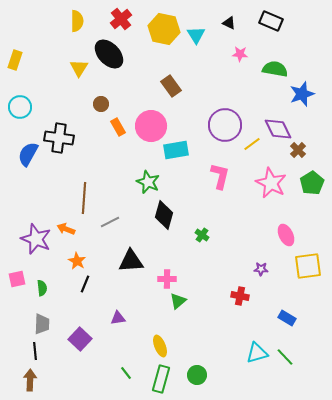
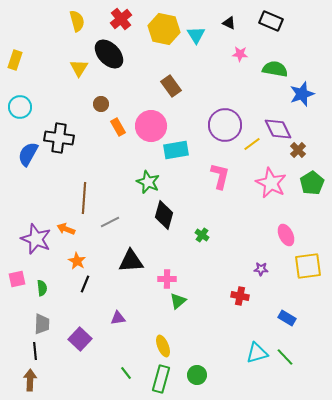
yellow semicircle at (77, 21): rotated 15 degrees counterclockwise
yellow ellipse at (160, 346): moved 3 px right
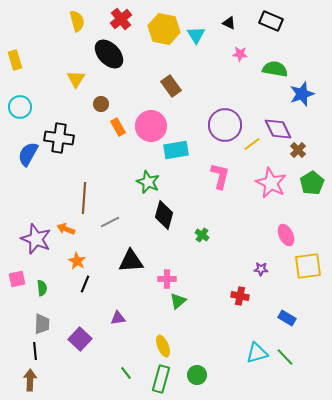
yellow rectangle at (15, 60): rotated 36 degrees counterclockwise
yellow triangle at (79, 68): moved 3 px left, 11 px down
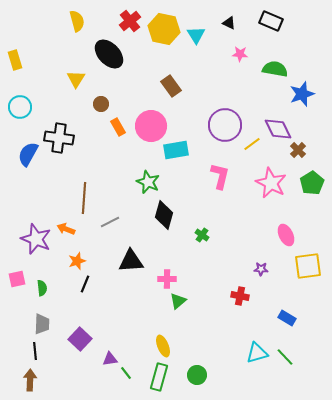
red cross at (121, 19): moved 9 px right, 2 px down
orange star at (77, 261): rotated 24 degrees clockwise
purple triangle at (118, 318): moved 8 px left, 41 px down
green rectangle at (161, 379): moved 2 px left, 2 px up
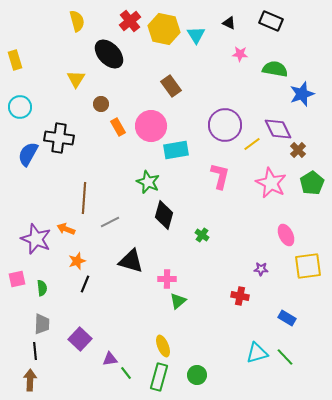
black triangle at (131, 261): rotated 20 degrees clockwise
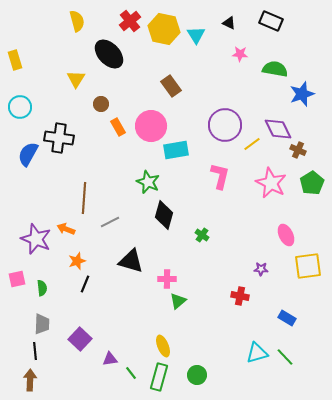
brown cross at (298, 150): rotated 21 degrees counterclockwise
green line at (126, 373): moved 5 px right
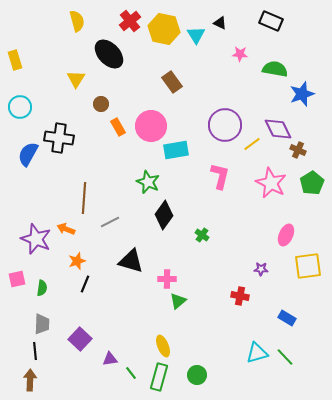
black triangle at (229, 23): moved 9 px left
brown rectangle at (171, 86): moved 1 px right, 4 px up
black diamond at (164, 215): rotated 20 degrees clockwise
pink ellipse at (286, 235): rotated 50 degrees clockwise
green semicircle at (42, 288): rotated 14 degrees clockwise
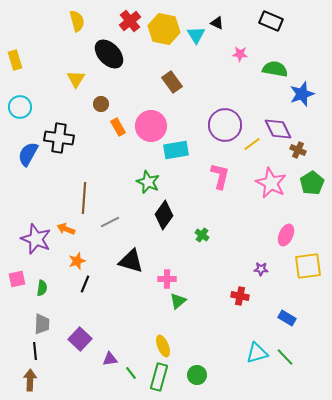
black triangle at (220, 23): moved 3 px left
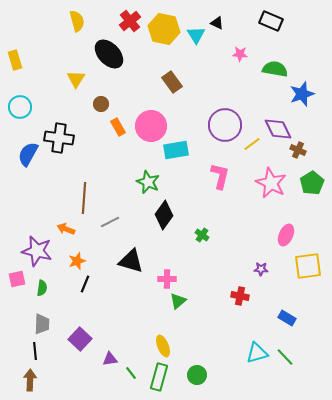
purple star at (36, 239): moved 1 px right, 12 px down; rotated 8 degrees counterclockwise
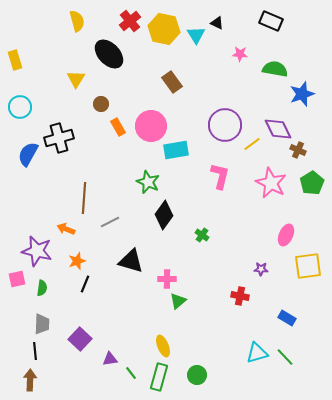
black cross at (59, 138): rotated 24 degrees counterclockwise
